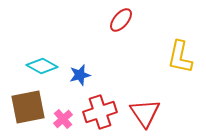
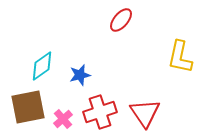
cyan diamond: rotated 64 degrees counterclockwise
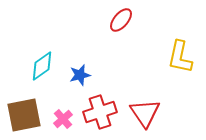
brown square: moved 4 px left, 8 px down
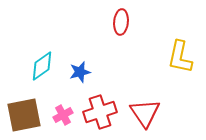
red ellipse: moved 2 px down; rotated 35 degrees counterclockwise
blue star: moved 3 px up
pink cross: moved 4 px up; rotated 12 degrees clockwise
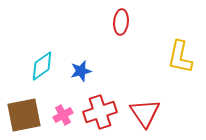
blue star: moved 1 px right, 1 px up
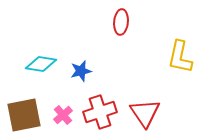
cyan diamond: moved 1 px left, 2 px up; rotated 44 degrees clockwise
pink cross: rotated 12 degrees counterclockwise
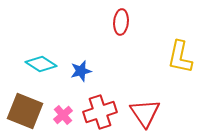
cyan diamond: rotated 24 degrees clockwise
brown square: moved 1 px right, 4 px up; rotated 33 degrees clockwise
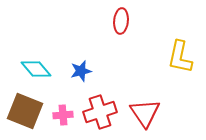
red ellipse: moved 1 px up
cyan diamond: moved 5 px left, 5 px down; rotated 16 degrees clockwise
pink cross: rotated 36 degrees clockwise
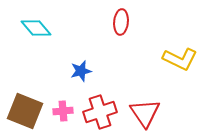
red ellipse: moved 1 px down
yellow L-shape: moved 2 px down; rotated 76 degrees counterclockwise
cyan diamond: moved 41 px up
pink cross: moved 4 px up
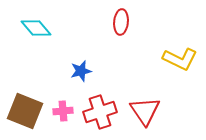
red triangle: moved 2 px up
